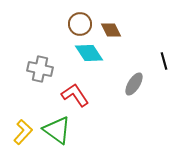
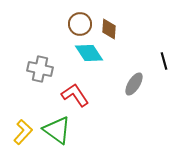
brown diamond: moved 2 px left, 1 px up; rotated 30 degrees clockwise
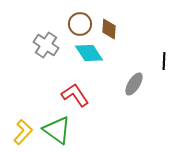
black line: rotated 18 degrees clockwise
gray cross: moved 6 px right, 24 px up; rotated 20 degrees clockwise
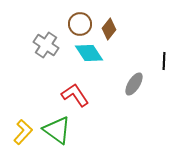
brown diamond: rotated 35 degrees clockwise
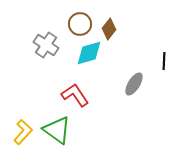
cyan diamond: rotated 72 degrees counterclockwise
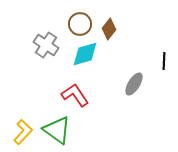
cyan diamond: moved 4 px left, 1 px down
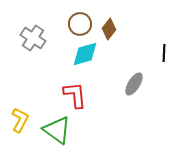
gray cross: moved 13 px left, 7 px up
black line: moved 8 px up
red L-shape: rotated 28 degrees clockwise
yellow L-shape: moved 3 px left, 12 px up; rotated 15 degrees counterclockwise
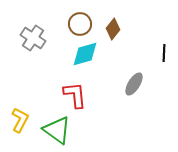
brown diamond: moved 4 px right
